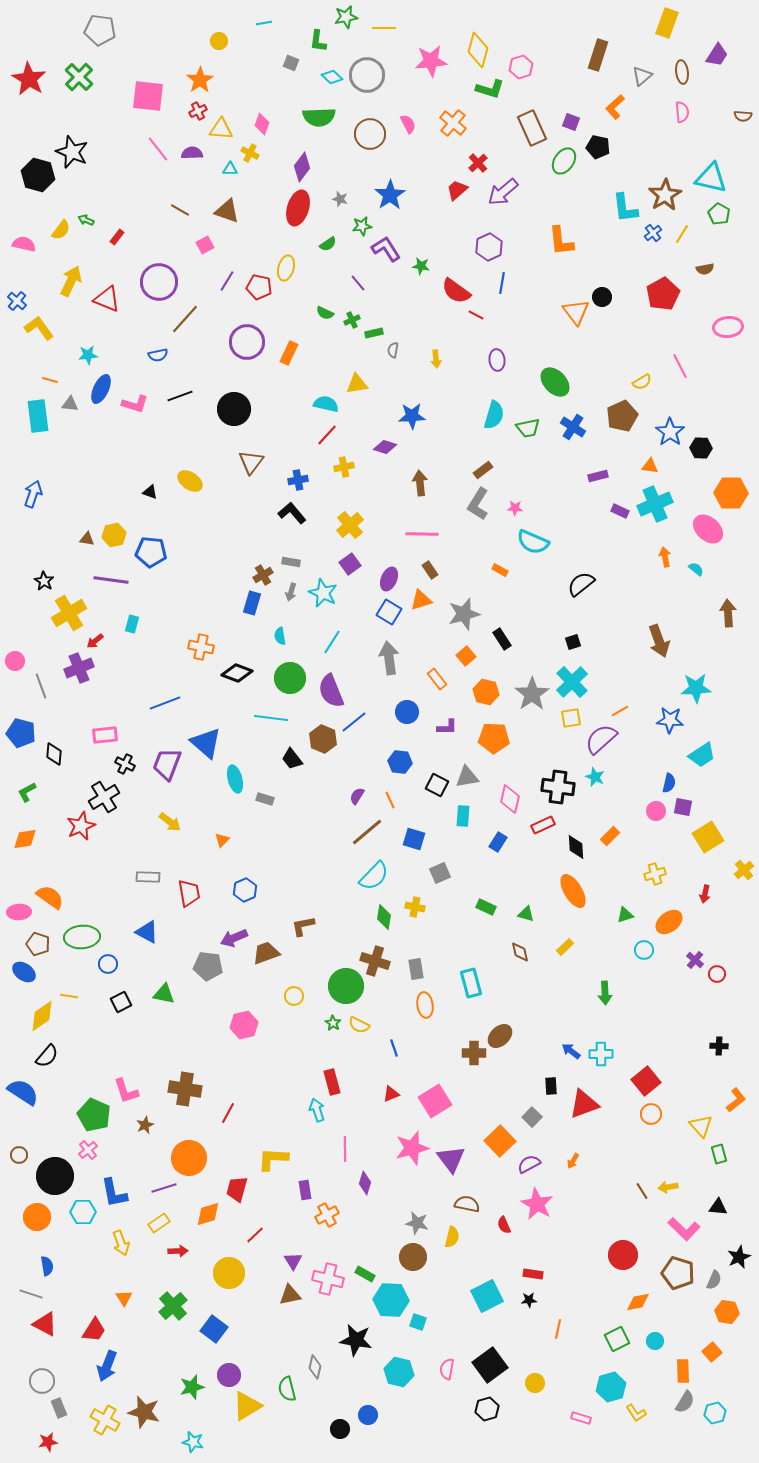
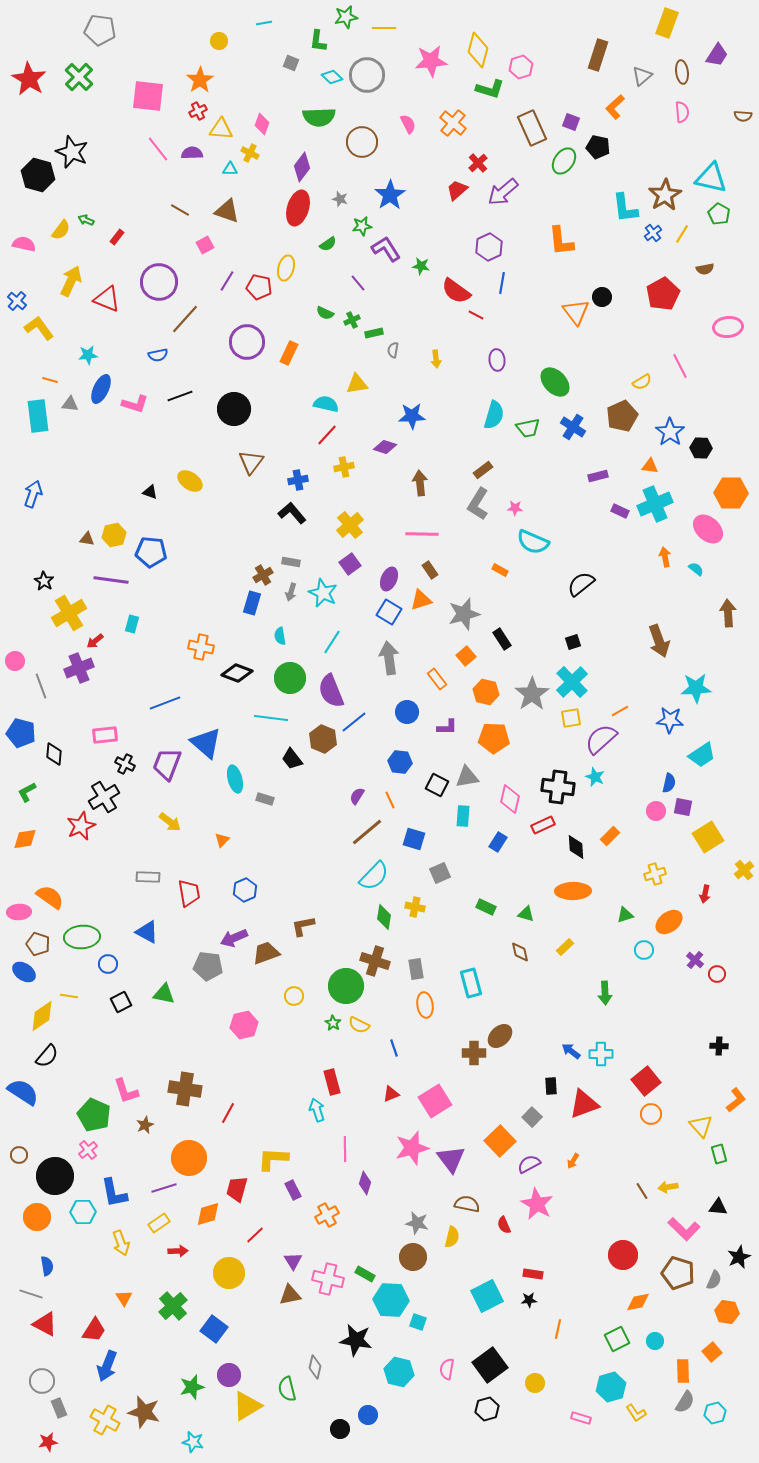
brown circle at (370, 134): moved 8 px left, 8 px down
orange ellipse at (573, 891): rotated 60 degrees counterclockwise
purple rectangle at (305, 1190): moved 12 px left; rotated 18 degrees counterclockwise
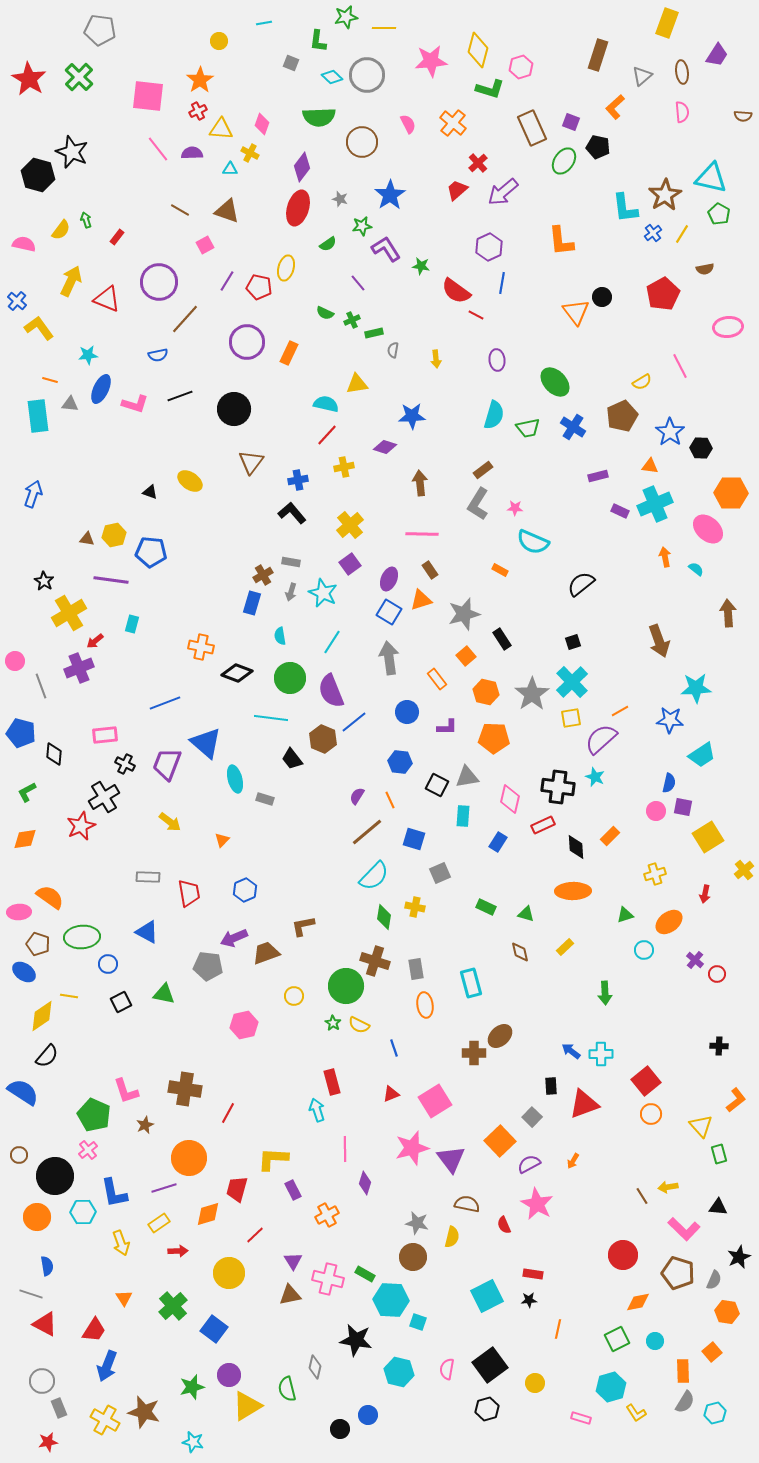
green arrow at (86, 220): rotated 49 degrees clockwise
brown line at (642, 1191): moved 5 px down
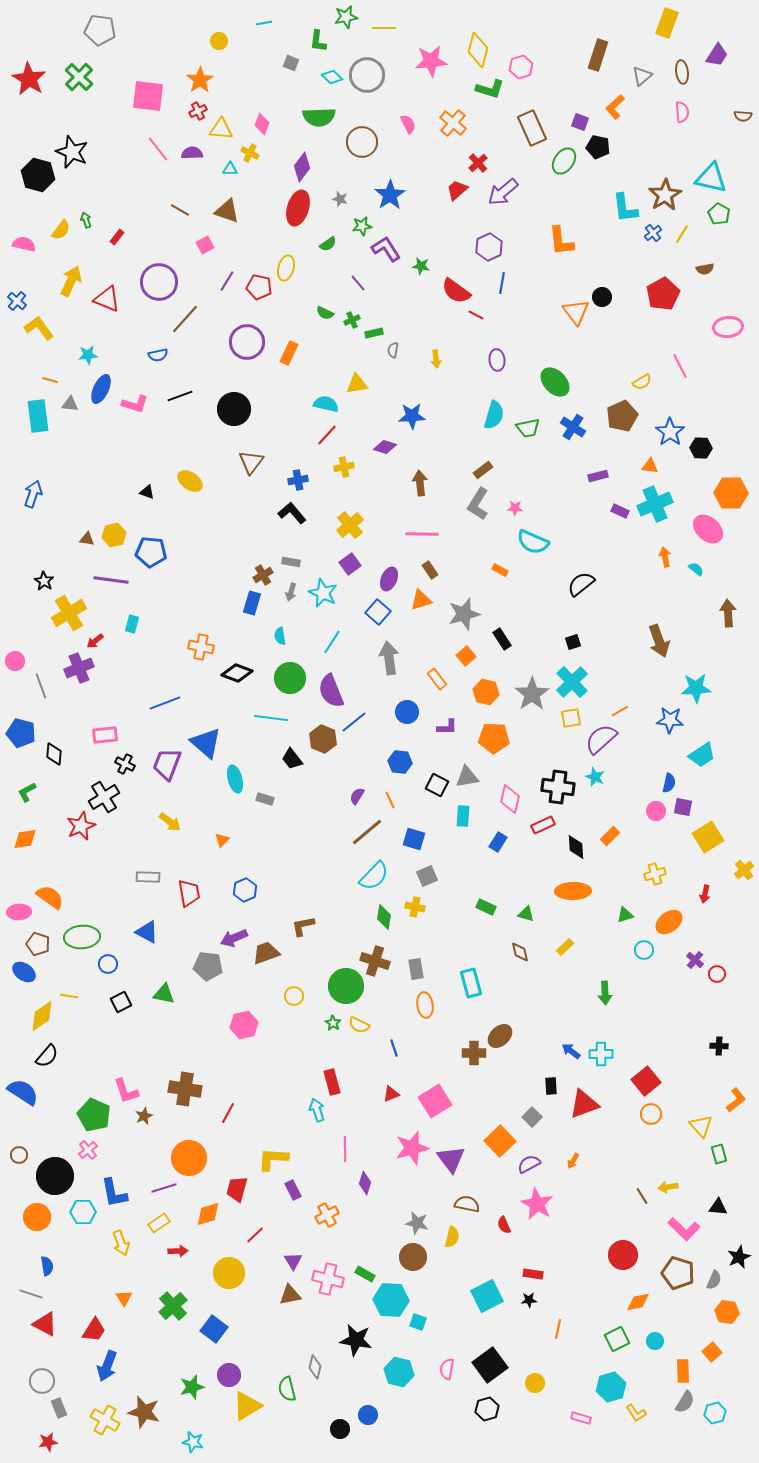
purple square at (571, 122): moved 9 px right
black triangle at (150, 492): moved 3 px left
blue square at (389, 612): moved 11 px left; rotated 10 degrees clockwise
gray square at (440, 873): moved 13 px left, 3 px down
brown star at (145, 1125): moved 1 px left, 9 px up
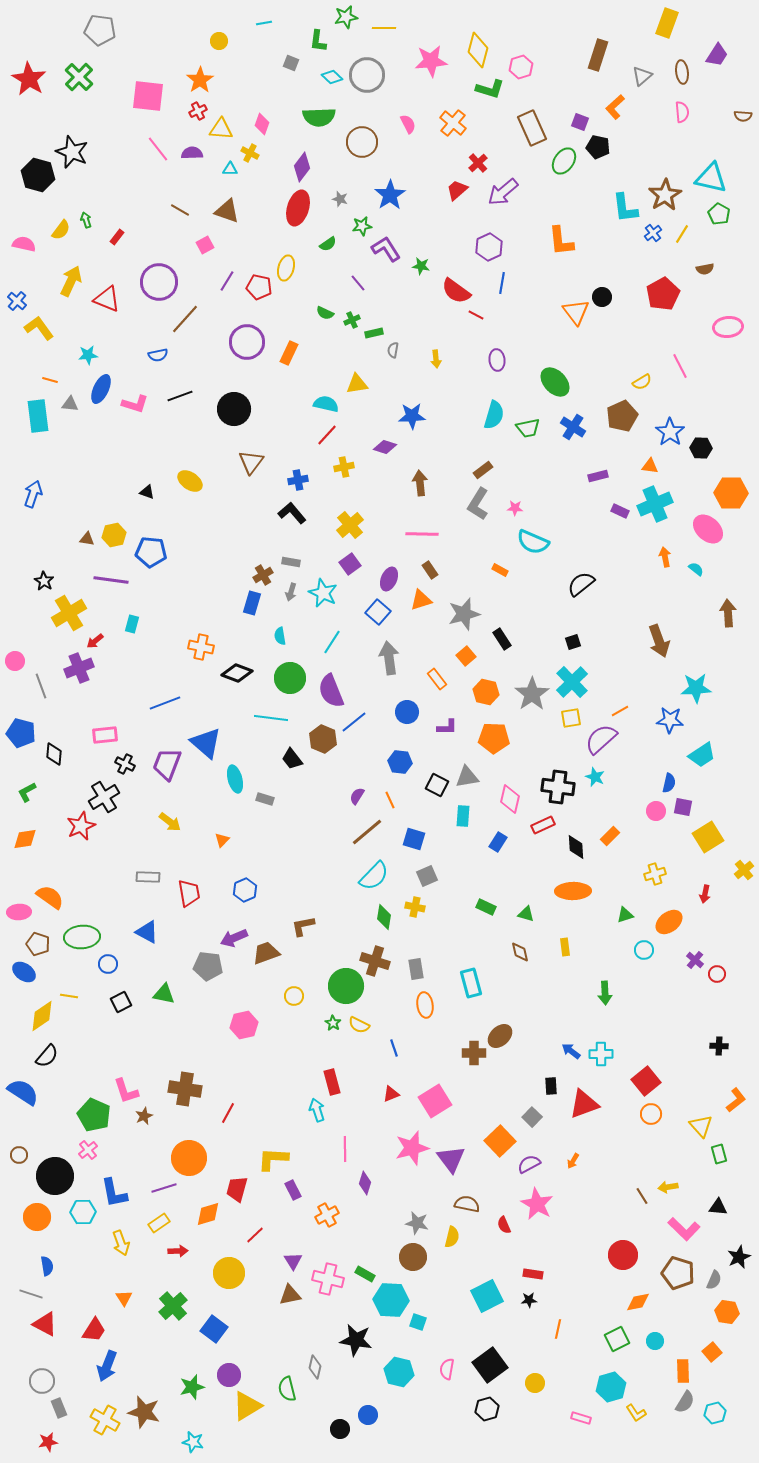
yellow rectangle at (565, 947): rotated 54 degrees counterclockwise
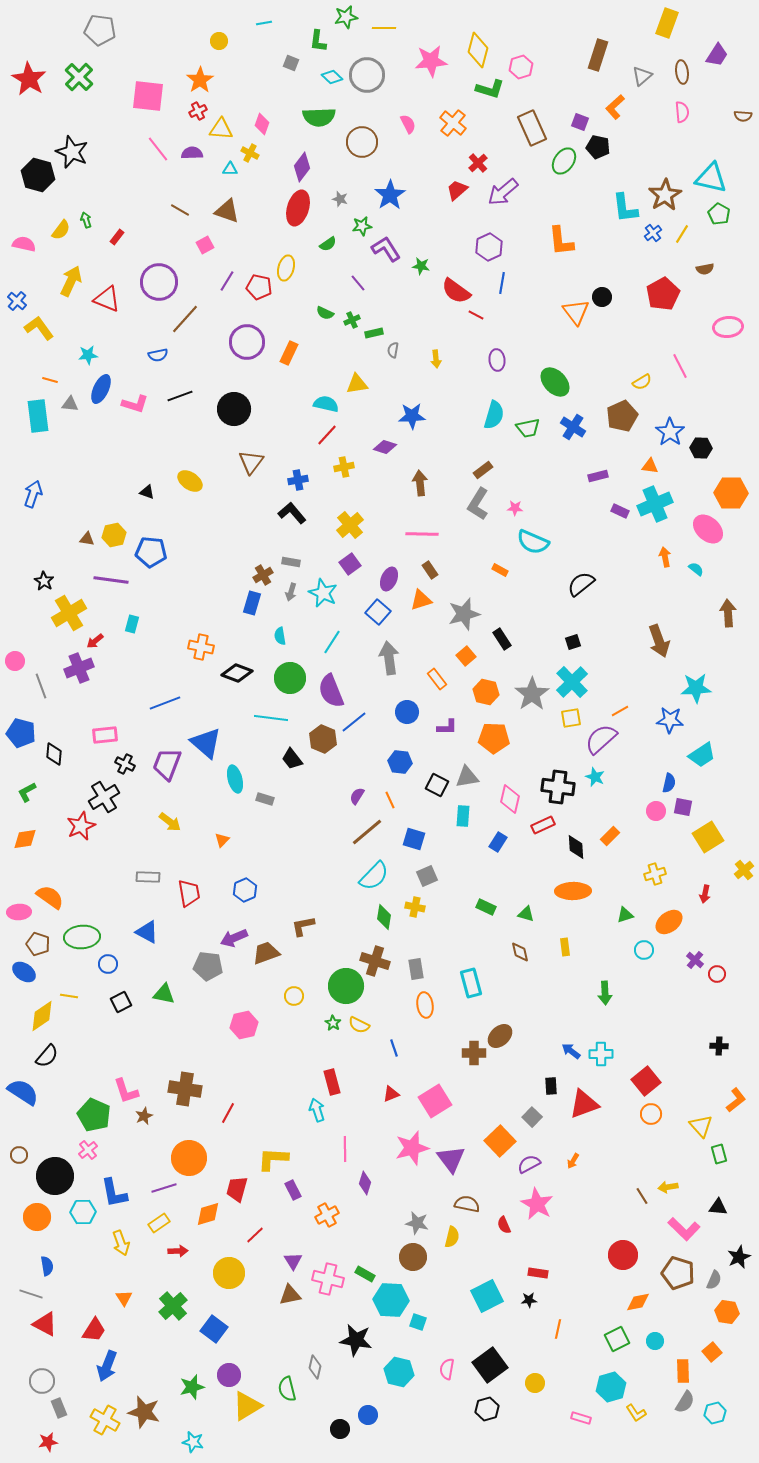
red rectangle at (533, 1274): moved 5 px right, 1 px up
